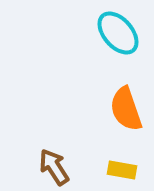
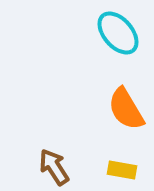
orange semicircle: rotated 12 degrees counterclockwise
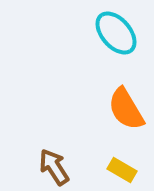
cyan ellipse: moved 2 px left
yellow rectangle: rotated 20 degrees clockwise
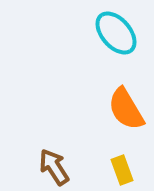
yellow rectangle: rotated 40 degrees clockwise
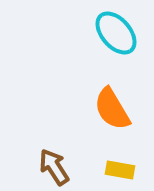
orange semicircle: moved 14 px left
yellow rectangle: moved 2 px left; rotated 60 degrees counterclockwise
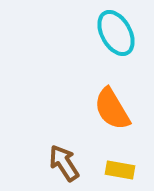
cyan ellipse: rotated 12 degrees clockwise
brown arrow: moved 10 px right, 4 px up
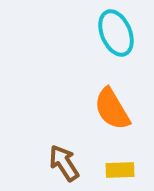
cyan ellipse: rotated 6 degrees clockwise
yellow rectangle: rotated 12 degrees counterclockwise
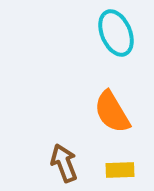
orange semicircle: moved 3 px down
brown arrow: rotated 12 degrees clockwise
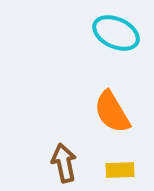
cyan ellipse: rotated 42 degrees counterclockwise
brown arrow: rotated 9 degrees clockwise
